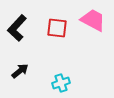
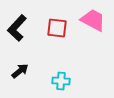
cyan cross: moved 2 px up; rotated 24 degrees clockwise
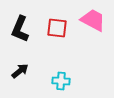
black L-shape: moved 3 px right, 1 px down; rotated 20 degrees counterclockwise
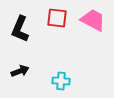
red square: moved 10 px up
black arrow: rotated 18 degrees clockwise
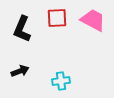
red square: rotated 10 degrees counterclockwise
black L-shape: moved 2 px right
cyan cross: rotated 12 degrees counterclockwise
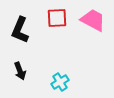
black L-shape: moved 2 px left, 1 px down
black arrow: rotated 90 degrees clockwise
cyan cross: moved 1 px left, 1 px down; rotated 24 degrees counterclockwise
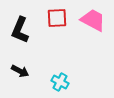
black arrow: rotated 42 degrees counterclockwise
cyan cross: rotated 30 degrees counterclockwise
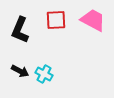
red square: moved 1 px left, 2 px down
cyan cross: moved 16 px left, 8 px up
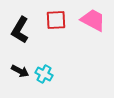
black L-shape: rotated 8 degrees clockwise
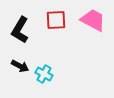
black arrow: moved 5 px up
